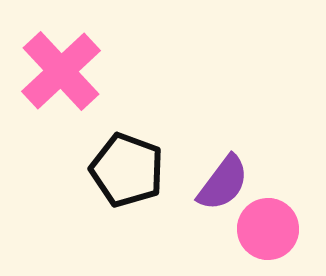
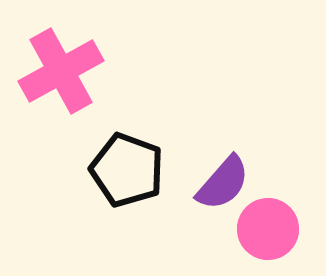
pink cross: rotated 14 degrees clockwise
purple semicircle: rotated 4 degrees clockwise
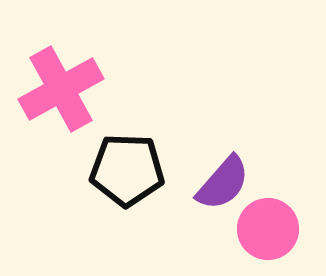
pink cross: moved 18 px down
black pentagon: rotated 18 degrees counterclockwise
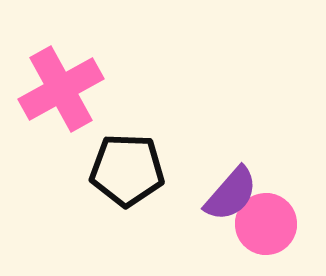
purple semicircle: moved 8 px right, 11 px down
pink circle: moved 2 px left, 5 px up
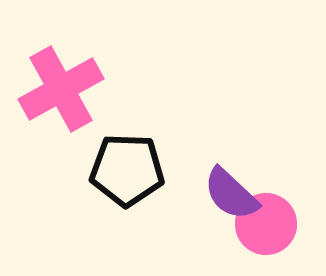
purple semicircle: rotated 92 degrees clockwise
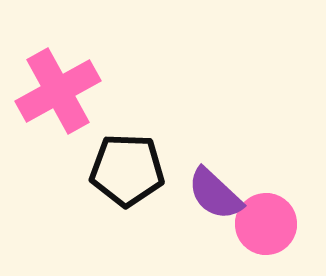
pink cross: moved 3 px left, 2 px down
purple semicircle: moved 16 px left
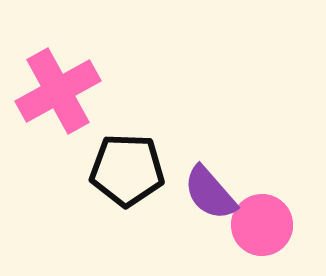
purple semicircle: moved 5 px left, 1 px up; rotated 6 degrees clockwise
pink circle: moved 4 px left, 1 px down
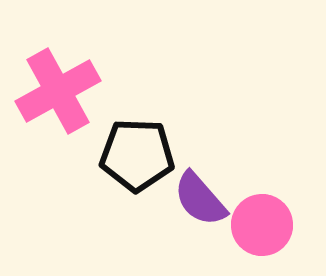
black pentagon: moved 10 px right, 15 px up
purple semicircle: moved 10 px left, 6 px down
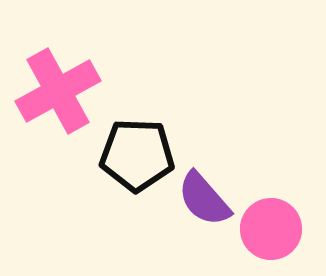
purple semicircle: moved 4 px right
pink circle: moved 9 px right, 4 px down
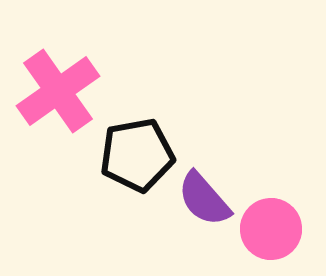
pink cross: rotated 6 degrees counterclockwise
black pentagon: rotated 12 degrees counterclockwise
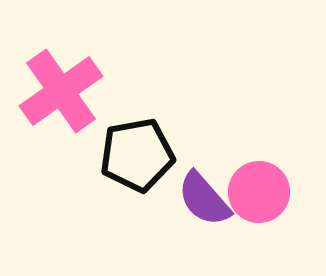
pink cross: moved 3 px right
pink circle: moved 12 px left, 37 px up
